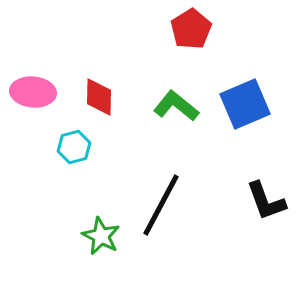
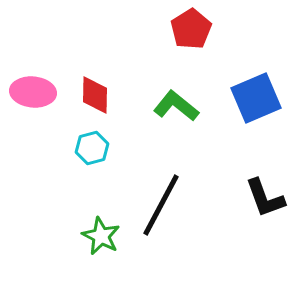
red diamond: moved 4 px left, 2 px up
blue square: moved 11 px right, 6 px up
cyan hexagon: moved 18 px right, 1 px down
black L-shape: moved 1 px left, 3 px up
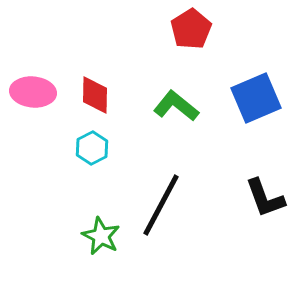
cyan hexagon: rotated 12 degrees counterclockwise
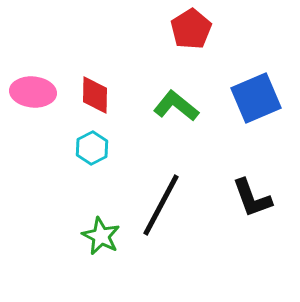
black L-shape: moved 13 px left
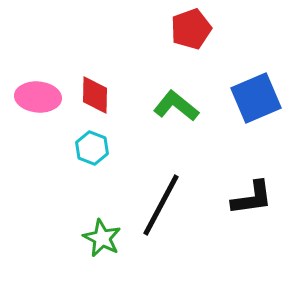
red pentagon: rotated 12 degrees clockwise
pink ellipse: moved 5 px right, 5 px down
cyan hexagon: rotated 12 degrees counterclockwise
black L-shape: rotated 78 degrees counterclockwise
green star: moved 1 px right, 2 px down
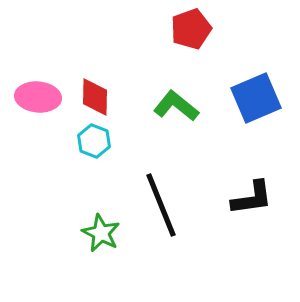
red diamond: moved 2 px down
cyan hexagon: moved 2 px right, 7 px up
black line: rotated 50 degrees counterclockwise
green star: moved 1 px left, 5 px up
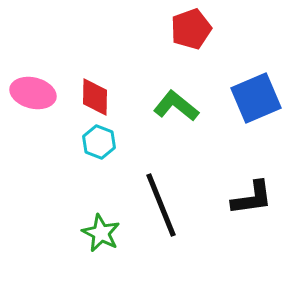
pink ellipse: moved 5 px left, 4 px up; rotated 9 degrees clockwise
cyan hexagon: moved 5 px right, 1 px down
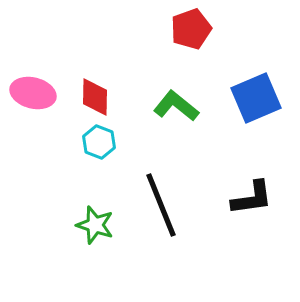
green star: moved 6 px left, 8 px up; rotated 9 degrees counterclockwise
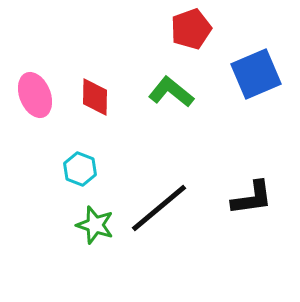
pink ellipse: moved 2 px right, 2 px down; rotated 54 degrees clockwise
blue square: moved 24 px up
green L-shape: moved 5 px left, 14 px up
cyan hexagon: moved 19 px left, 27 px down
black line: moved 2 px left, 3 px down; rotated 72 degrees clockwise
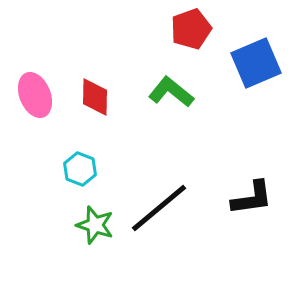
blue square: moved 11 px up
